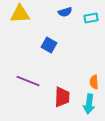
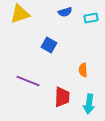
yellow triangle: rotated 15 degrees counterclockwise
orange semicircle: moved 11 px left, 12 px up
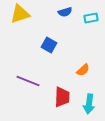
orange semicircle: rotated 128 degrees counterclockwise
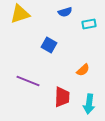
cyan rectangle: moved 2 px left, 6 px down
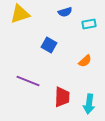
orange semicircle: moved 2 px right, 9 px up
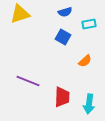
blue square: moved 14 px right, 8 px up
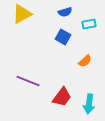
yellow triangle: moved 2 px right; rotated 10 degrees counterclockwise
red trapezoid: rotated 35 degrees clockwise
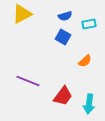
blue semicircle: moved 4 px down
red trapezoid: moved 1 px right, 1 px up
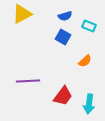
cyan rectangle: moved 2 px down; rotated 32 degrees clockwise
purple line: rotated 25 degrees counterclockwise
